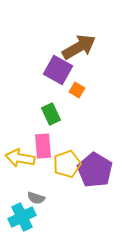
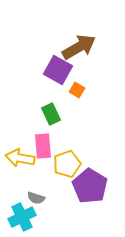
purple pentagon: moved 5 px left, 16 px down
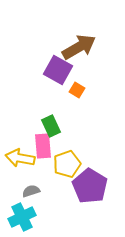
green rectangle: moved 12 px down
gray semicircle: moved 5 px left, 7 px up; rotated 144 degrees clockwise
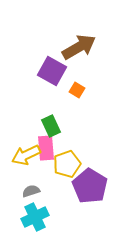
purple square: moved 6 px left, 1 px down
pink rectangle: moved 3 px right, 2 px down
yellow arrow: moved 6 px right, 3 px up; rotated 36 degrees counterclockwise
cyan cross: moved 13 px right
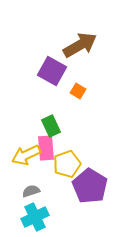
brown arrow: moved 1 px right, 2 px up
orange square: moved 1 px right, 1 px down
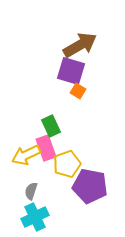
purple square: moved 19 px right; rotated 12 degrees counterclockwise
pink rectangle: rotated 15 degrees counterclockwise
purple pentagon: rotated 20 degrees counterclockwise
gray semicircle: rotated 54 degrees counterclockwise
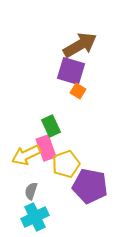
yellow pentagon: moved 1 px left
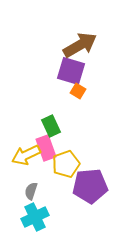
purple pentagon: rotated 16 degrees counterclockwise
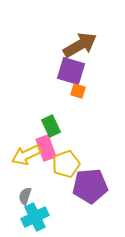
orange square: rotated 14 degrees counterclockwise
gray semicircle: moved 6 px left, 5 px down
